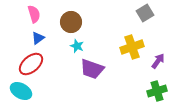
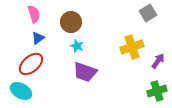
gray square: moved 3 px right
purple trapezoid: moved 7 px left, 3 px down
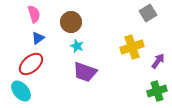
cyan ellipse: rotated 20 degrees clockwise
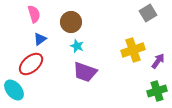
blue triangle: moved 2 px right, 1 px down
yellow cross: moved 1 px right, 3 px down
cyan ellipse: moved 7 px left, 1 px up
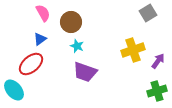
pink semicircle: moved 9 px right, 1 px up; rotated 12 degrees counterclockwise
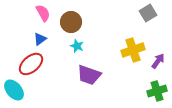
purple trapezoid: moved 4 px right, 3 px down
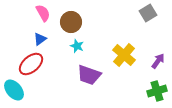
yellow cross: moved 9 px left, 5 px down; rotated 30 degrees counterclockwise
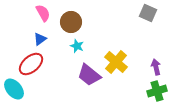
gray square: rotated 36 degrees counterclockwise
yellow cross: moved 8 px left, 7 px down
purple arrow: moved 2 px left, 6 px down; rotated 49 degrees counterclockwise
purple trapezoid: rotated 20 degrees clockwise
cyan ellipse: moved 1 px up
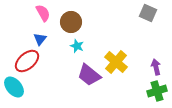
blue triangle: rotated 16 degrees counterclockwise
red ellipse: moved 4 px left, 3 px up
cyan ellipse: moved 2 px up
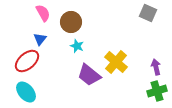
cyan ellipse: moved 12 px right, 5 px down
